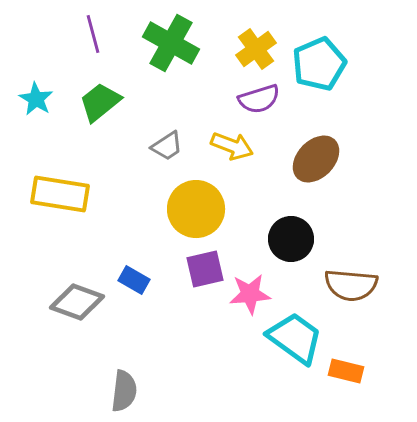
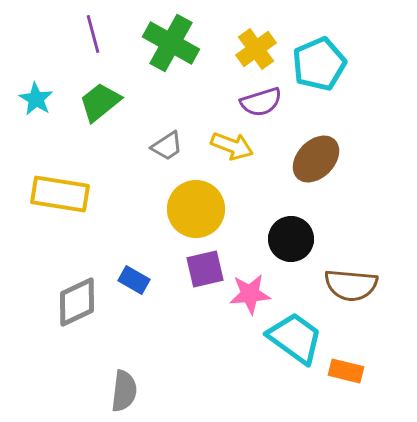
purple semicircle: moved 2 px right, 3 px down
gray diamond: rotated 46 degrees counterclockwise
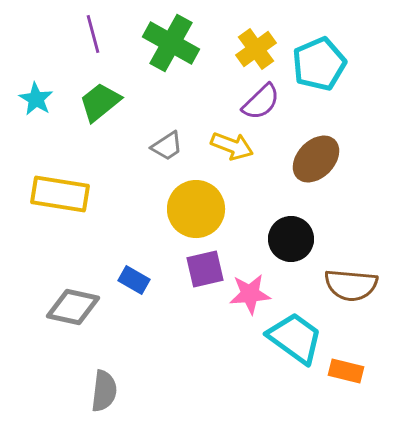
purple semicircle: rotated 27 degrees counterclockwise
gray diamond: moved 4 px left, 5 px down; rotated 38 degrees clockwise
gray semicircle: moved 20 px left
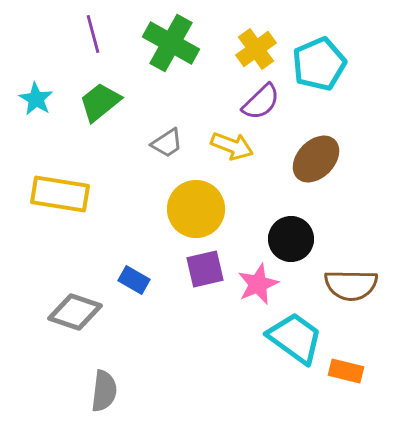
gray trapezoid: moved 3 px up
brown semicircle: rotated 4 degrees counterclockwise
pink star: moved 8 px right, 10 px up; rotated 18 degrees counterclockwise
gray diamond: moved 2 px right, 5 px down; rotated 6 degrees clockwise
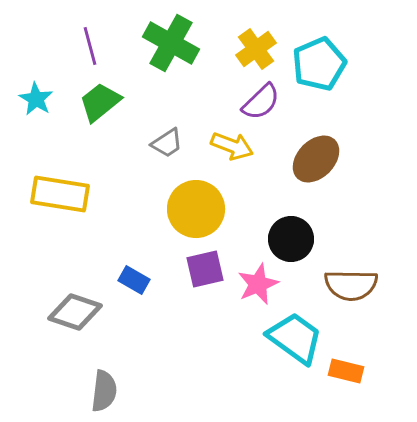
purple line: moved 3 px left, 12 px down
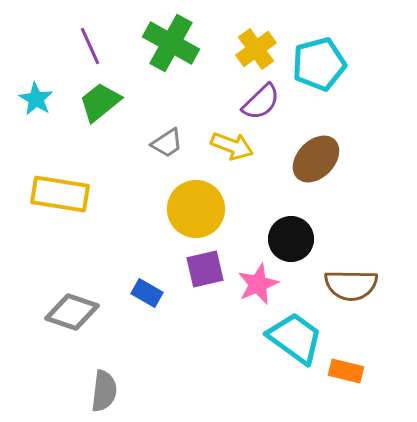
purple line: rotated 9 degrees counterclockwise
cyan pentagon: rotated 8 degrees clockwise
blue rectangle: moved 13 px right, 13 px down
gray diamond: moved 3 px left
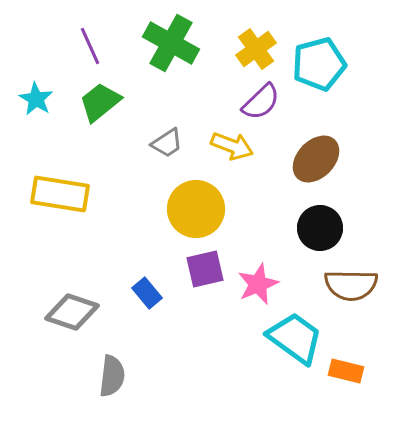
black circle: moved 29 px right, 11 px up
blue rectangle: rotated 20 degrees clockwise
gray semicircle: moved 8 px right, 15 px up
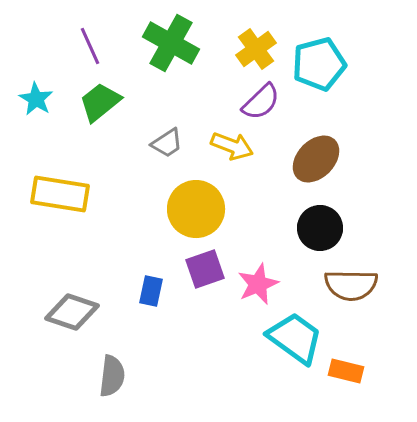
purple square: rotated 6 degrees counterclockwise
blue rectangle: moved 4 px right, 2 px up; rotated 52 degrees clockwise
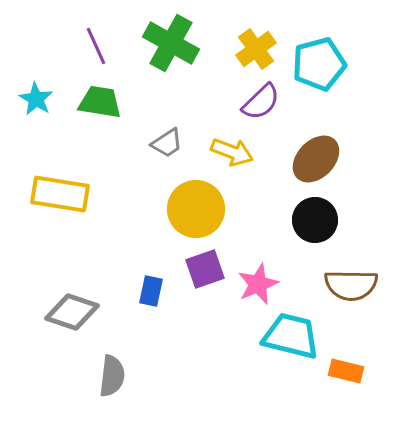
purple line: moved 6 px right
green trapezoid: rotated 48 degrees clockwise
yellow arrow: moved 6 px down
black circle: moved 5 px left, 8 px up
cyan trapezoid: moved 4 px left, 2 px up; rotated 22 degrees counterclockwise
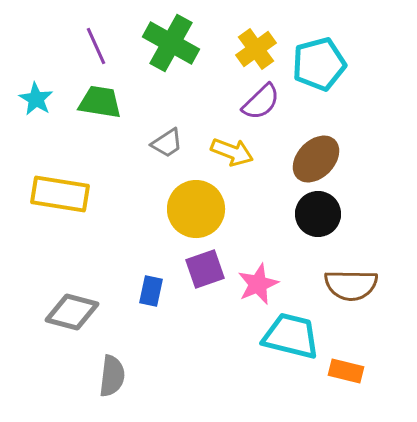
black circle: moved 3 px right, 6 px up
gray diamond: rotated 4 degrees counterclockwise
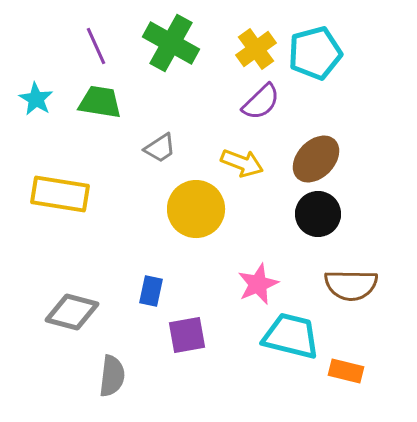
cyan pentagon: moved 4 px left, 11 px up
gray trapezoid: moved 7 px left, 5 px down
yellow arrow: moved 10 px right, 11 px down
purple square: moved 18 px left, 66 px down; rotated 9 degrees clockwise
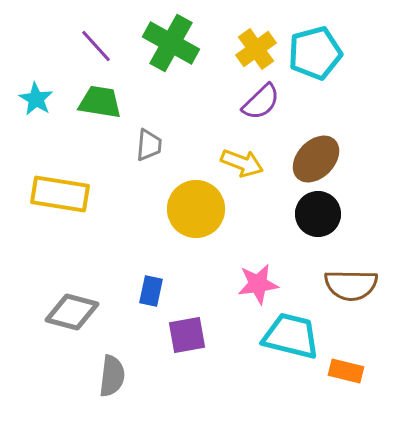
purple line: rotated 18 degrees counterclockwise
gray trapezoid: moved 11 px left, 3 px up; rotated 52 degrees counterclockwise
pink star: rotated 15 degrees clockwise
